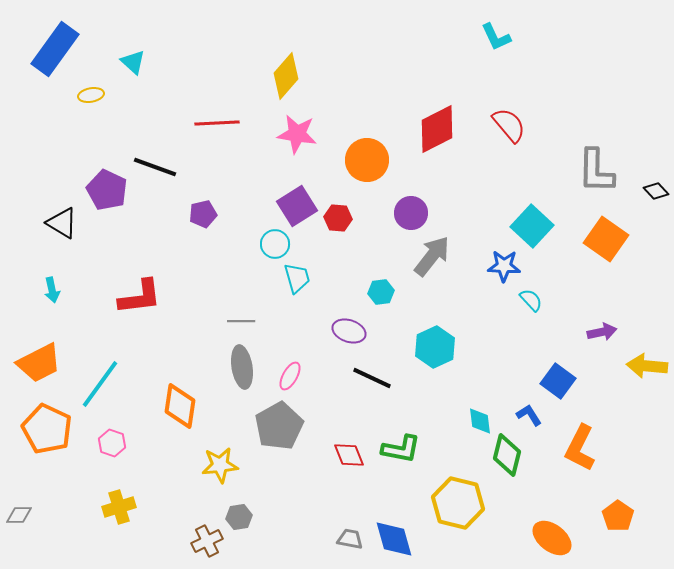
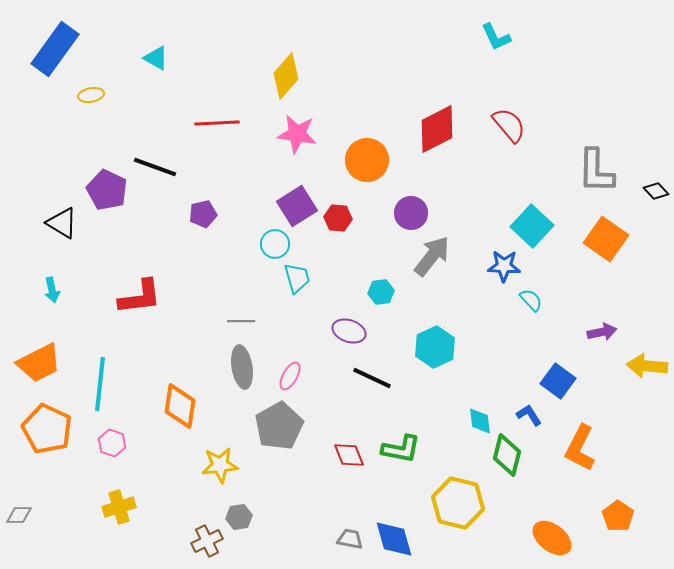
cyan triangle at (133, 62): moved 23 px right, 4 px up; rotated 12 degrees counterclockwise
cyan line at (100, 384): rotated 30 degrees counterclockwise
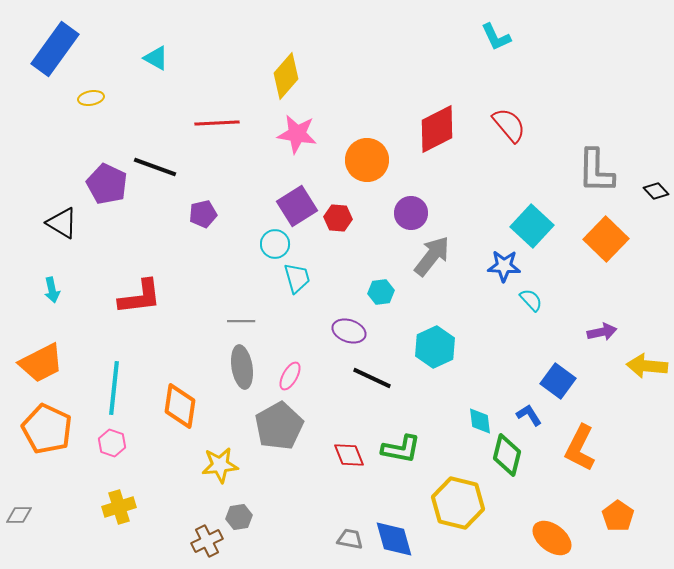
yellow ellipse at (91, 95): moved 3 px down
purple pentagon at (107, 190): moved 6 px up
orange square at (606, 239): rotated 9 degrees clockwise
orange trapezoid at (39, 363): moved 2 px right
cyan line at (100, 384): moved 14 px right, 4 px down
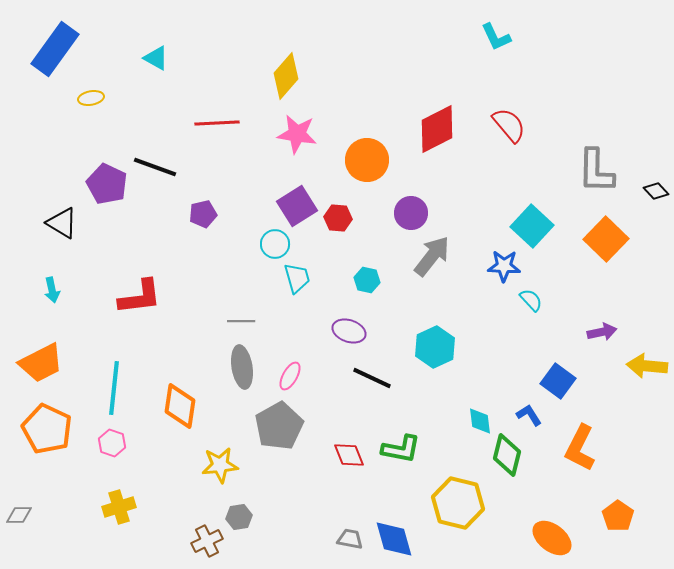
cyan hexagon at (381, 292): moved 14 px left, 12 px up; rotated 20 degrees clockwise
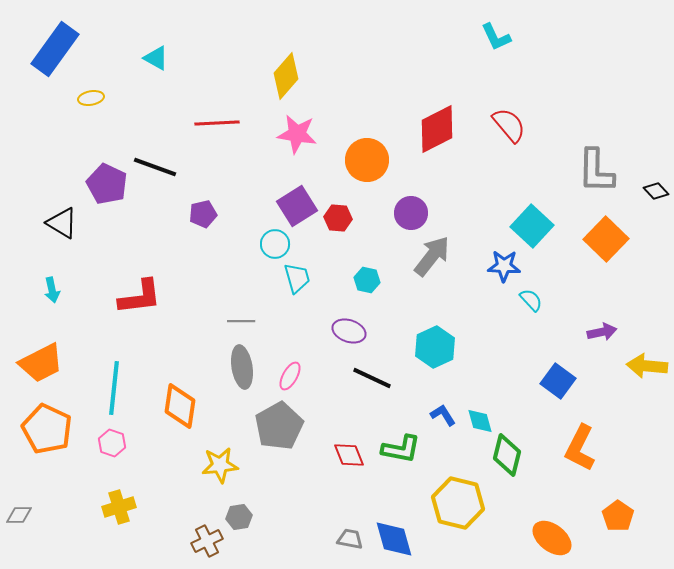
blue L-shape at (529, 415): moved 86 px left
cyan diamond at (480, 421): rotated 8 degrees counterclockwise
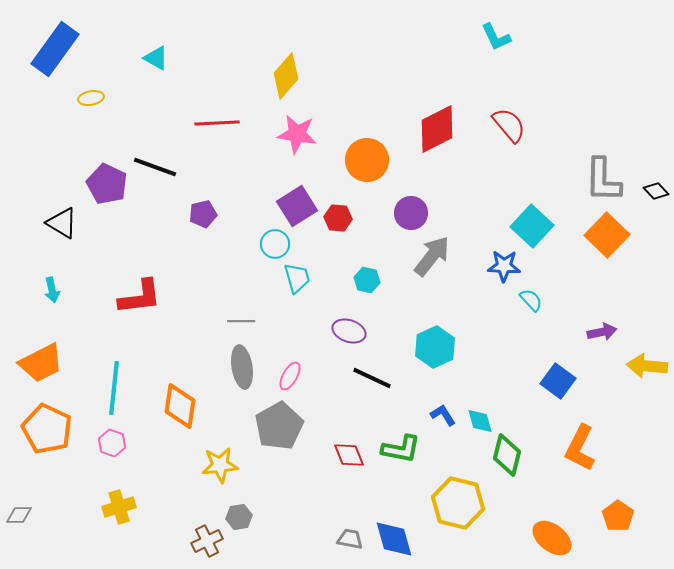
gray L-shape at (596, 171): moved 7 px right, 9 px down
orange square at (606, 239): moved 1 px right, 4 px up
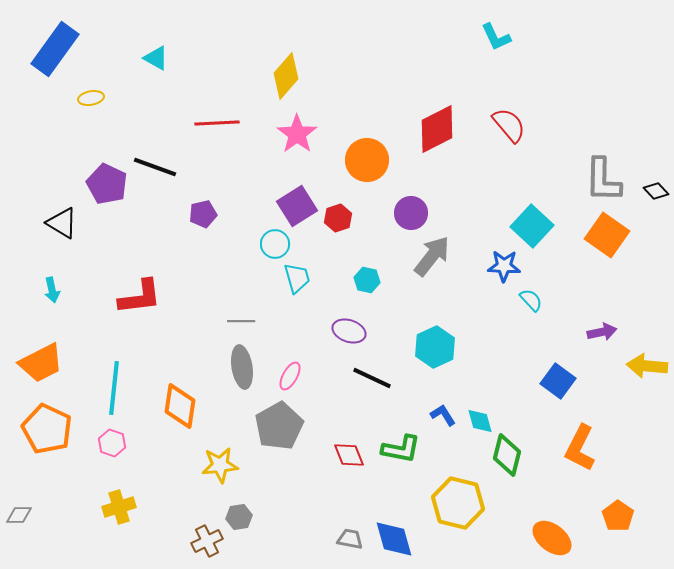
pink star at (297, 134): rotated 27 degrees clockwise
red hexagon at (338, 218): rotated 24 degrees counterclockwise
orange square at (607, 235): rotated 9 degrees counterclockwise
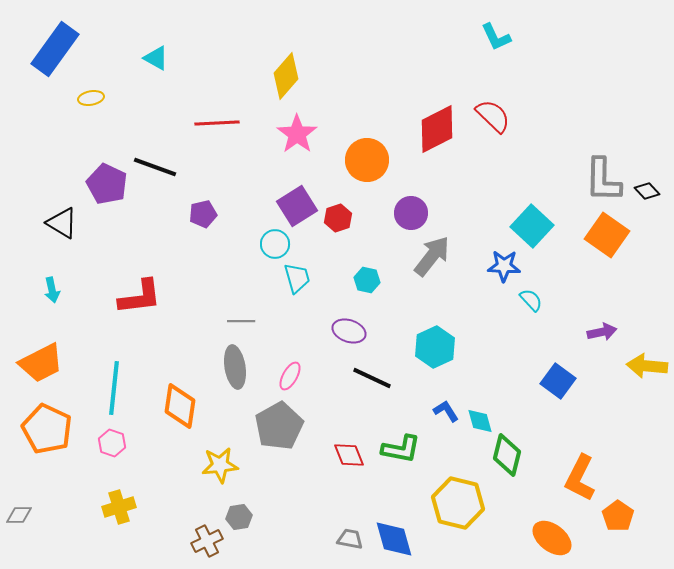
red semicircle at (509, 125): moved 16 px left, 9 px up; rotated 6 degrees counterclockwise
black diamond at (656, 191): moved 9 px left
gray ellipse at (242, 367): moved 7 px left
blue L-shape at (443, 415): moved 3 px right, 4 px up
orange L-shape at (580, 448): moved 30 px down
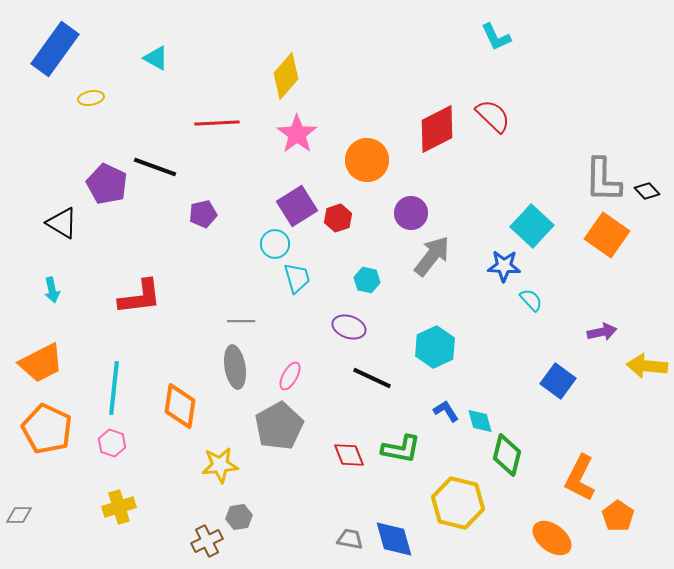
purple ellipse at (349, 331): moved 4 px up
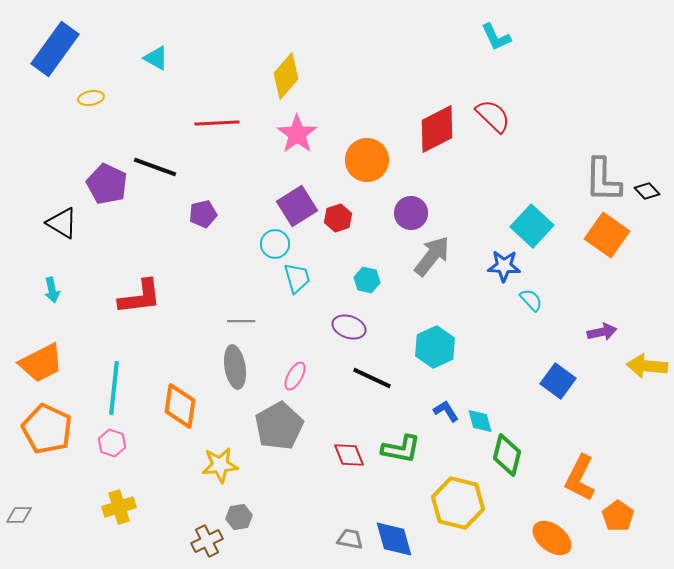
pink ellipse at (290, 376): moved 5 px right
